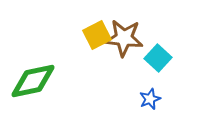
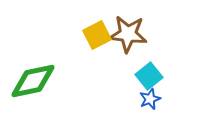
brown star: moved 4 px right, 4 px up
cyan square: moved 9 px left, 18 px down; rotated 8 degrees clockwise
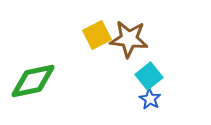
brown star: moved 1 px right, 5 px down
blue star: rotated 20 degrees counterclockwise
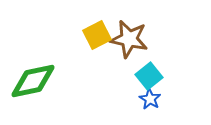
brown star: rotated 6 degrees clockwise
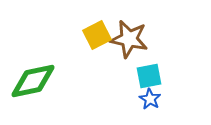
cyan square: rotated 28 degrees clockwise
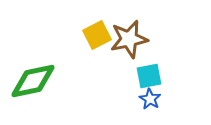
brown star: rotated 24 degrees counterclockwise
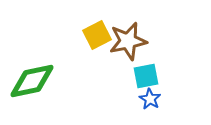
brown star: moved 1 px left, 2 px down
cyan square: moved 3 px left
green diamond: moved 1 px left
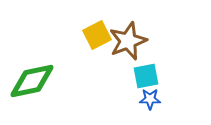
brown star: rotated 9 degrees counterclockwise
blue star: rotated 30 degrees counterclockwise
